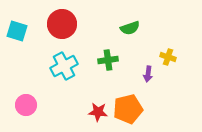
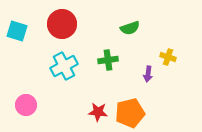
orange pentagon: moved 2 px right, 4 px down
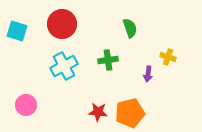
green semicircle: rotated 90 degrees counterclockwise
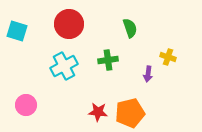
red circle: moved 7 px right
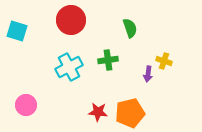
red circle: moved 2 px right, 4 px up
yellow cross: moved 4 px left, 4 px down
cyan cross: moved 5 px right, 1 px down
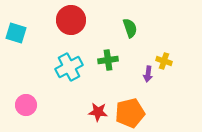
cyan square: moved 1 px left, 2 px down
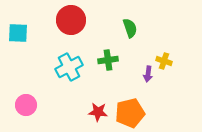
cyan square: moved 2 px right; rotated 15 degrees counterclockwise
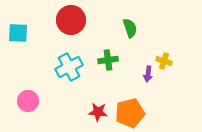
pink circle: moved 2 px right, 4 px up
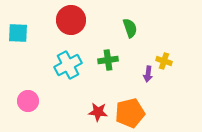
cyan cross: moved 1 px left, 2 px up
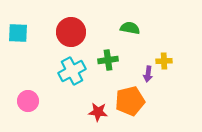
red circle: moved 12 px down
green semicircle: rotated 60 degrees counterclockwise
yellow cross: rotated 21 degrees counterclockwise
cyan cross: moved 4 px right, 6 px down
orange pentagon: moved 12 px up
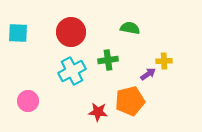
purple arrow: rotated 133 degrees counterclockwise
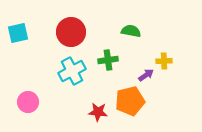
green semicircle: moved 1 px right, 3 px down
cyan square: rotated 15 degrees counterclockwise
purple arrow: moved 2 px left, 1 px down
pink circle: moved 1 px down
